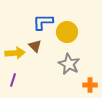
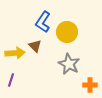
blue L-shape: rotated 55 degrees counterclockwise
purple line: moved 2 px left
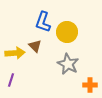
blue L-shape: rotated 15 degrees counterclockwise
gray star: moved 1 px left
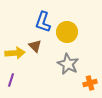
orange cross: moved 2 px up; rotated 16 degrees counterclockwise
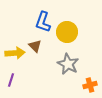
orange cross: moved 2 px down
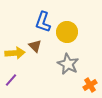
purple line: rotated 24 degrees clockwise
orange cross: rotated 16 degrees counterclockwise
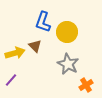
yellow arrow: rotated 12 degrees counterclockwise
orange cross: moved 4 px left
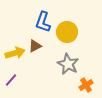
brown triangle: rotated 48 degrees clockwise
